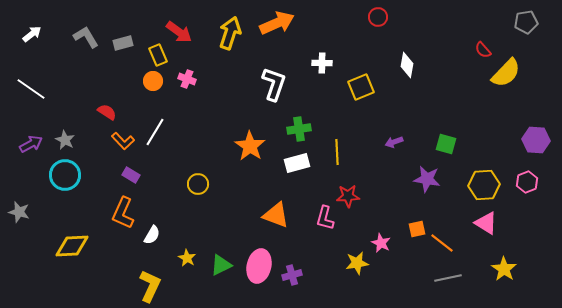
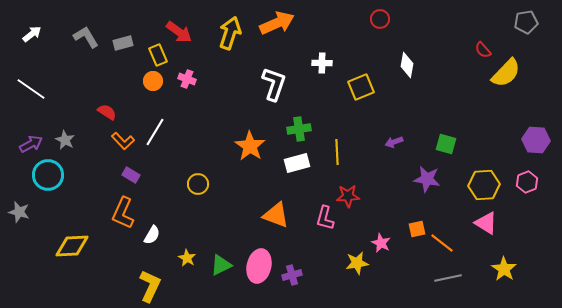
red circle at (378, 17): moved 2 px right, 2 px down
cyan circle at (65, 175): moved 17 px left
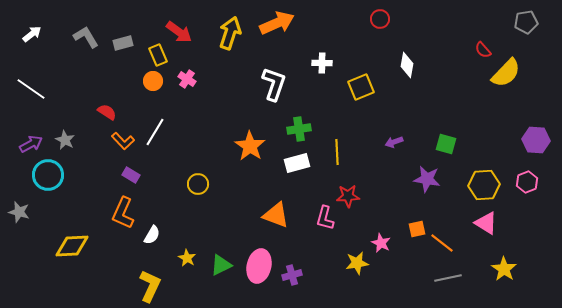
pink cross at (187, 79): rotated 12 degrees clockwise
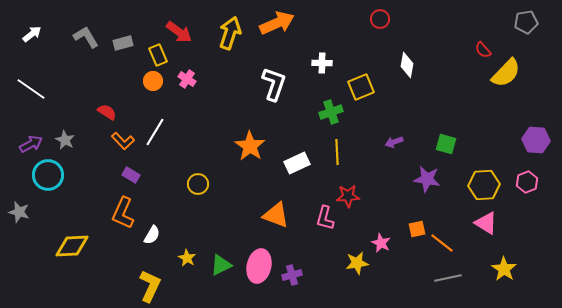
green cross at (299, 129): moved 32 px right, 17 px up; rotated 10 degrees counterclockwise
white rectangle at (297, 163): rotated 10 degrees counterclockwise
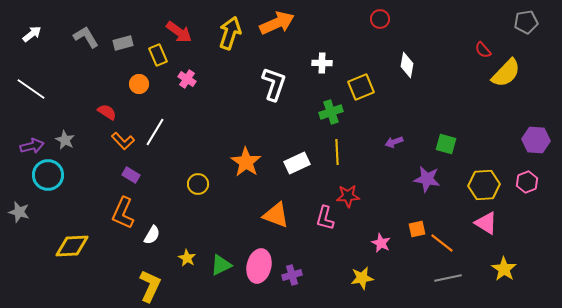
orange circle at (153, 81): moved 14 px left, 3 px down
purple arrow at (31, 144): moved 1 px right, 2 px down; rotated 15 degrees clockwise
orange star at (250, 146): moved 4 px left, 16 px down
yellow star at (357, 263): moved 5 px right, 15 px down
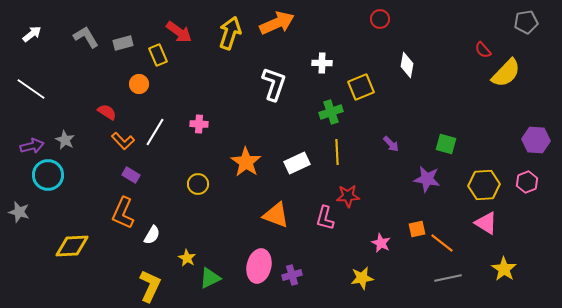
pink cross at (187, 79): moved 12 px right, 45 px down; rotated 30 degrees counterclockwise
purple arrow at (394, 142): moved 3 px left, 2 px down; rotated 114 degrees counterclockwise
green triangle at (221, 265): moved 11 px left, 13 px down
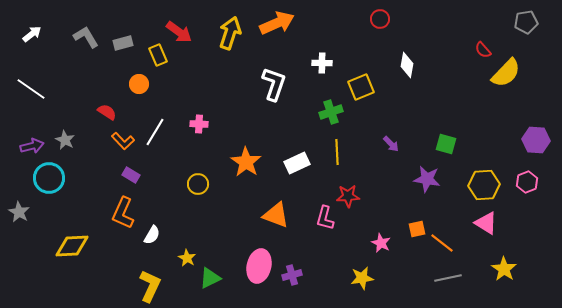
cyan circle at (48, 175): moved 1 px right, 3 px down
gray star at (19, 212): rotated 15 degrees clockwise
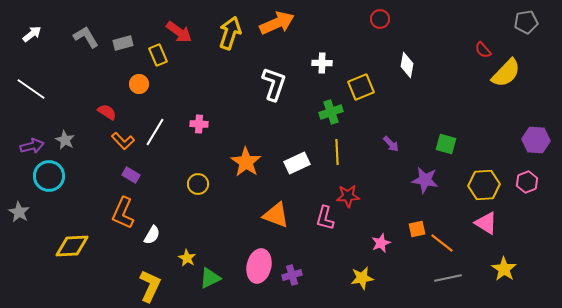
cyan circle at (49, 178): moved 2 px up
purple star at (427, 179): moved 2 px left, 1 px down
pink star at (381, 243): rotated 24 degrees clockwise
